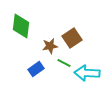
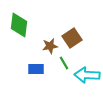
green diamond: moved 2 px left, 1 px up
green line: rotated 32 degrees clockwise
blue rectangle: rotated 35 degrees clockwise
cyan arrow: moved 2 px down
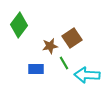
green diamond: rotated 30 degrees clockwise
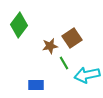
blue rectangle: moved 16 px down
cyan arrow: rotated 15 degrees counterclockwise
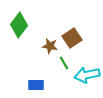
brown star: rotated 21 degrees clockwise
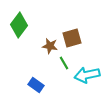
brown square: rotated 18 degrees clockwise
blue rectangle: rotated 35 degrees clockwise
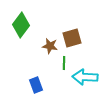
green diamond: moved 2 px right
green line: rotated 32 degrees clockwise
cyan arrow: moved 2 px left, 2 px down; rotated 15 degrees clockwise
blue rectangle: rotated 35 degrees clockwise
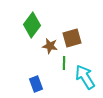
green diamond: moved 11 px right
cyan arrow: rotated 55 degrees clockwise
blue rectangle: moved 1 px up
